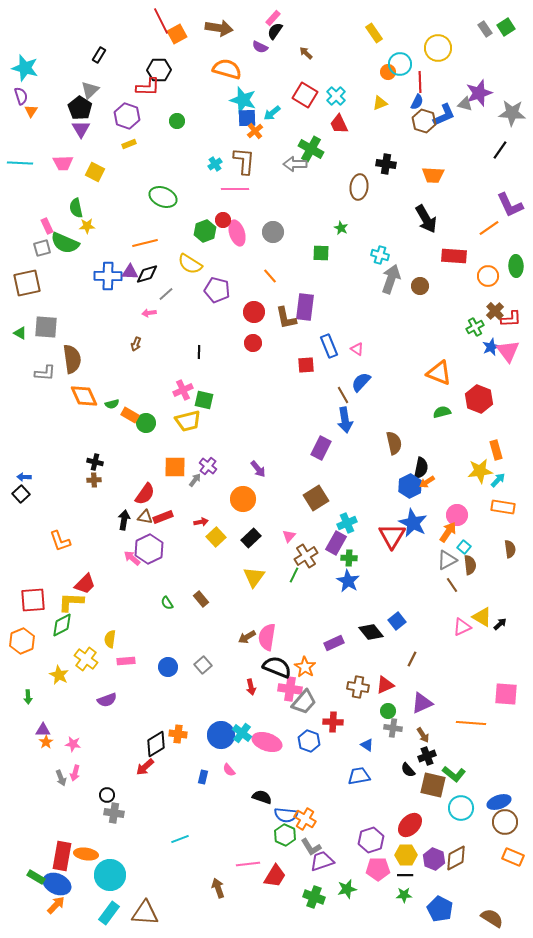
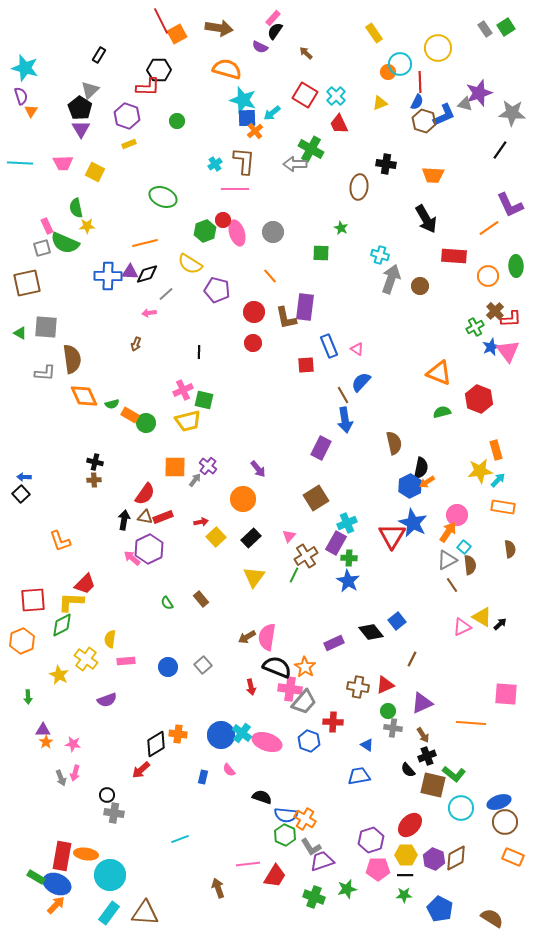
red arrow at (145, 767): moved 4 px left, 3 px down
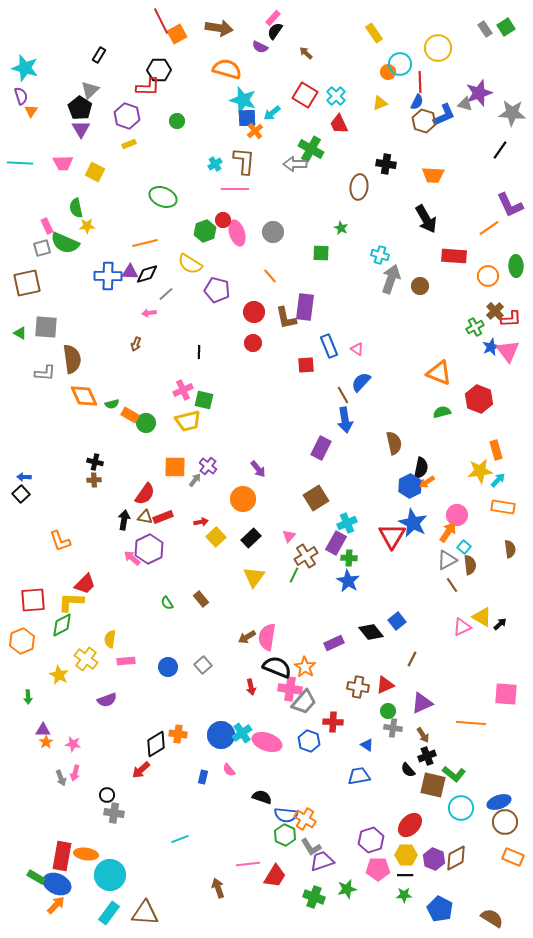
cyan cross at (242, 733): rotated 18 degrees clockwise
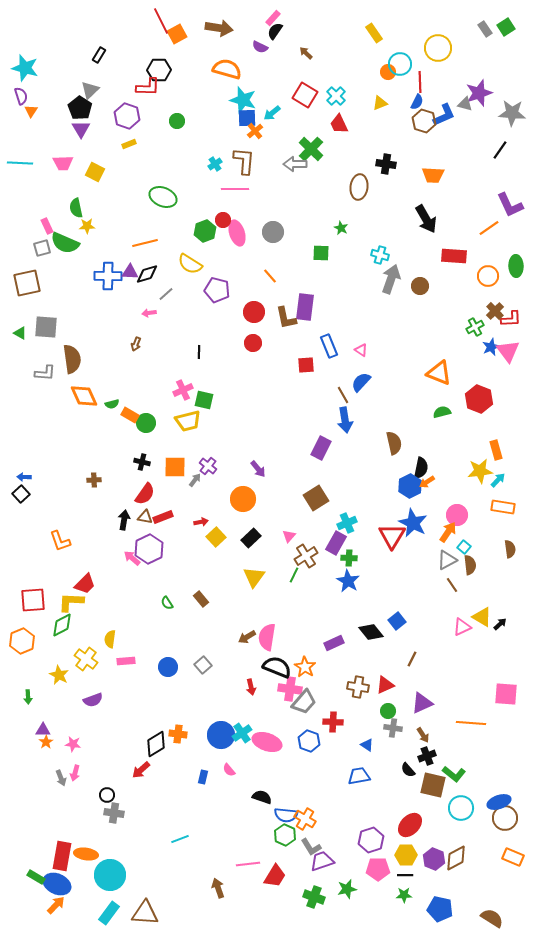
green cross at (311, 149): rotated 15 degrees clockwise
pink triangle at (357, 349): moved 4 px right, 1 px down
black cross at (95, 462): moved 47 px right
purple semicircle at (107, 700): moved 14 px left
brown circle at (505, 822): moved 4 px up
blue pentagon at (440, 909): rotated 15 degrees counterclockwise
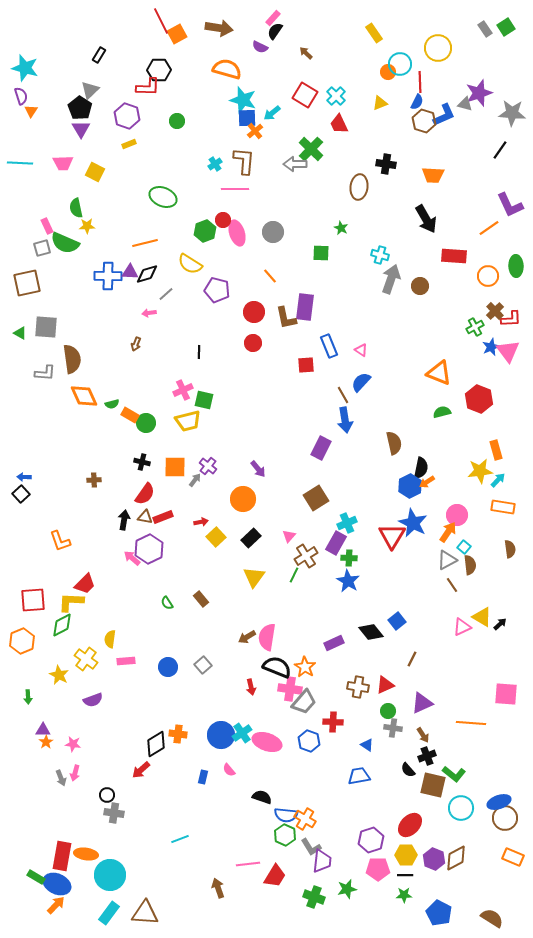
purple trapezoid at (322, 861): rotated 115 degrees clockwise
blue pentagon at (440, 909): moved 1 px left, 4 px down; rotated 15 degrees clockwise
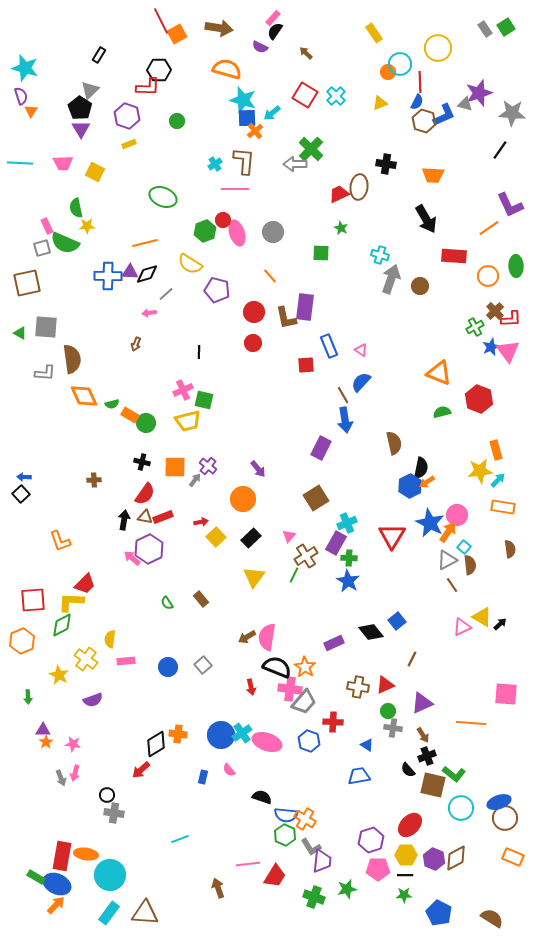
red trapezoid at (339, 124): moved 70 px down; rotated 90 degrees clockwise
blue star at (413, 523): moved 17 px right
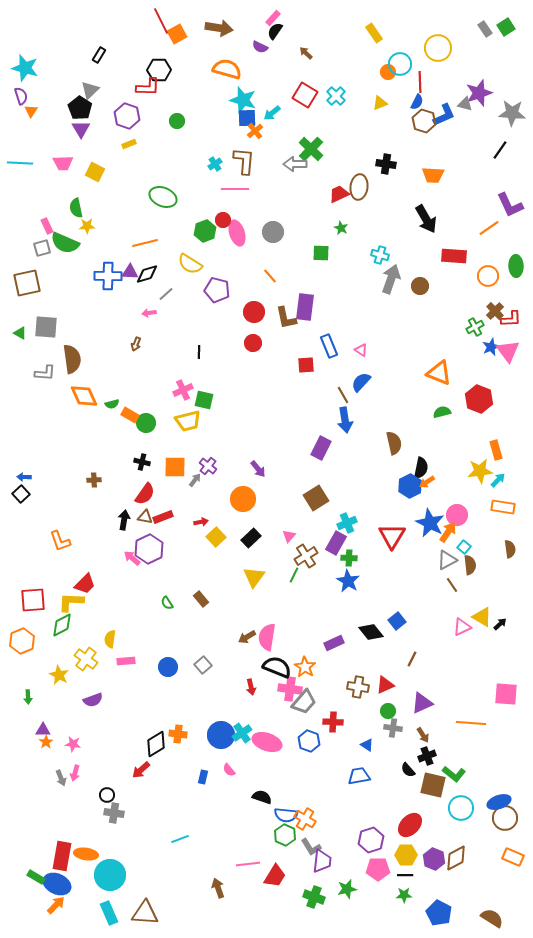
cyan rectangle at (109, 913): rotated 60 degrees counterclockwise
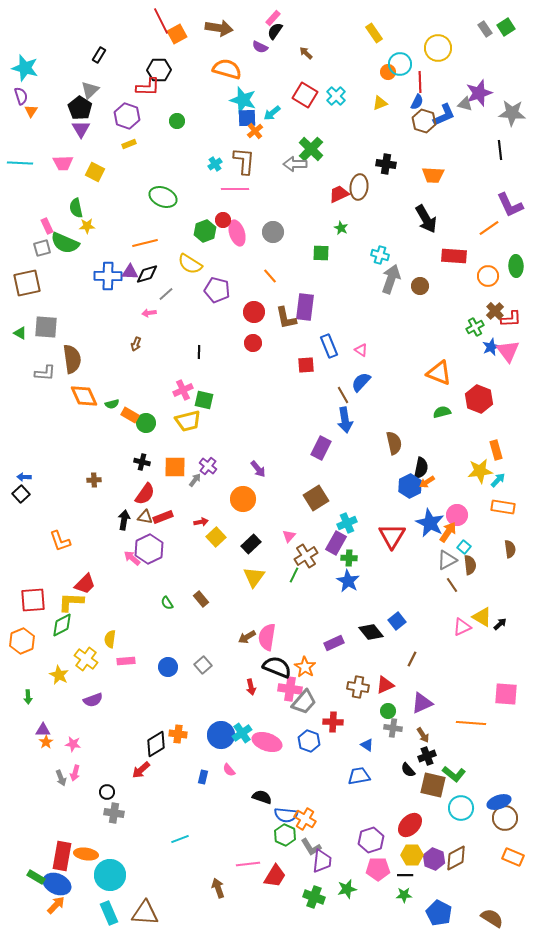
black line at (500, 150): rotated 42 degrees counterclockwise
black rectangle at (251, 538): moved 6 px down
black circle at (107, 795): moved 3 px up
yellow hexagon at (406, 855): moved 6 px right
